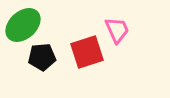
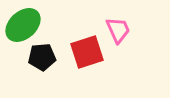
pink trapezoid: moved 1 px right
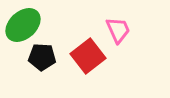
red square: moved 1 px right, 4 px down; rotated 20 degrees counterclockwise
black pentagon: rotated 8 degrees clockwise
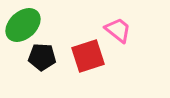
pink trapezoid: rotated 28 degrees counterclockwise
red square: rotated 20 degrees clockwise
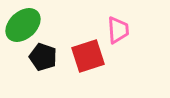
pink trapezoid: rotated 48 degrees clockwise
black pentagon: moved 1 px right; rotated 16 degrees clockwise
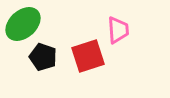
green ellipse: moved 1 px up
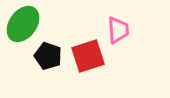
green ellipse: rotated 12 degrees counterclockwise
black pentagon: moved 5 px right, 1 px up
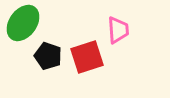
green ellipse: moved 1 px up
red square: moved 1 px left, 1 px down
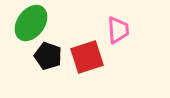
green ellipse: moved 8 px right
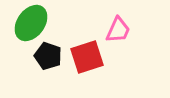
pink trapezoid: rotated 28 degrees clockwise
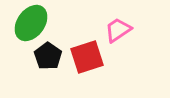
pink trapezoid: rotated 148 degrees counterclockwise
black pentagon: rotated 16 degrees clockwise
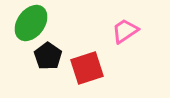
pink trapezoid: moved 7 px right, 1 px down
red square: moved 11 px down
